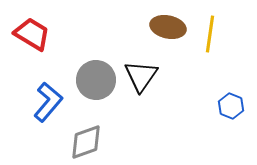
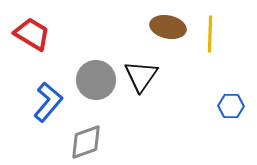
yellow line: rotated 6 degrees counterclockwise
blue hexagon: rotated 20 degrees counterclockwise
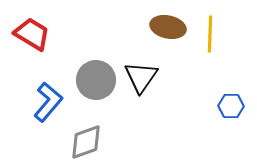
black triangle: moved 1 px down
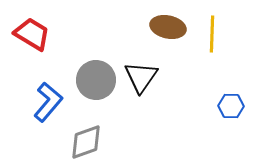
yellow line: moved 2 px right
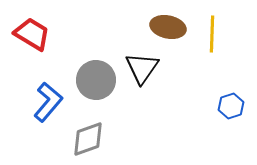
black triangle: moved 1 px right, 9 px up
blue hexagon: rotated 20 degrees counterclockwise
gray diamond: moved 2 px right, 3 px up
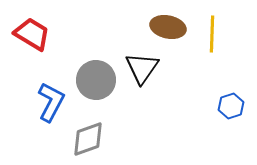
blue L-shape: moved 3 px right; rotated 12 degrees counterclockwise
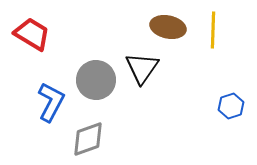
yellow line: moved 1 px right, 4 px up
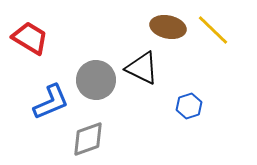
yellow line: rotated 48 degrees counterclockwise
red trapezoid: moved 2 px left, 4 px down
black triangle: rotated 39 degrees counterclockwise
blue L-shape: rotated 39 degrees clockwise
blue hexagon: moved 42 px left
